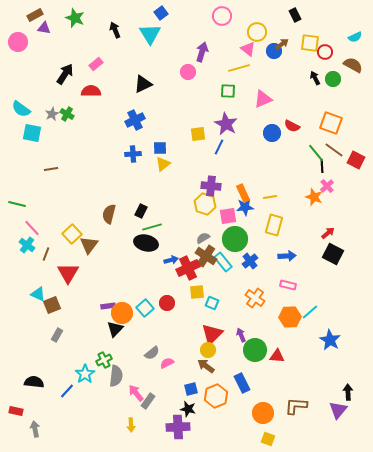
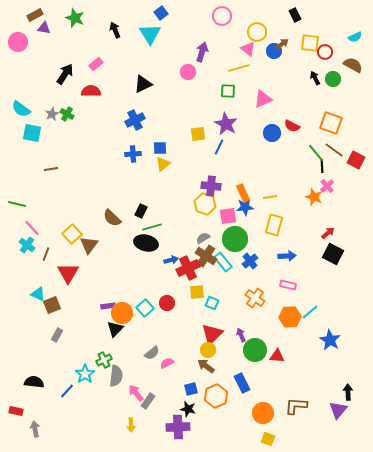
brown semicircle at (109, 214): moved 3 px right, 4 px down; rotated 60 degrees counterclockwise
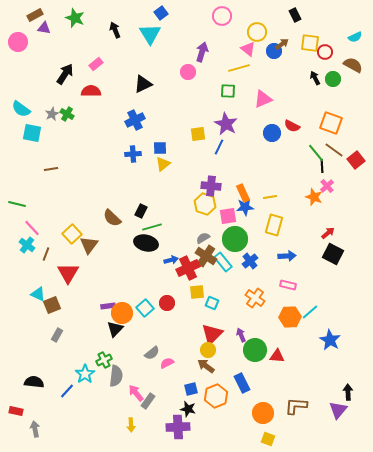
red square at (356, 160): rotated 24 degrees clockwise
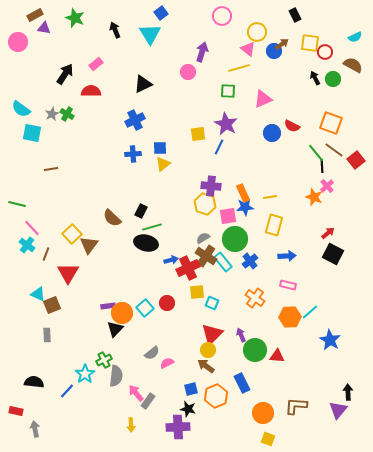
gray rectangle at (57, 335): moved 10 px left; rotated 32 degrees counterclockwise
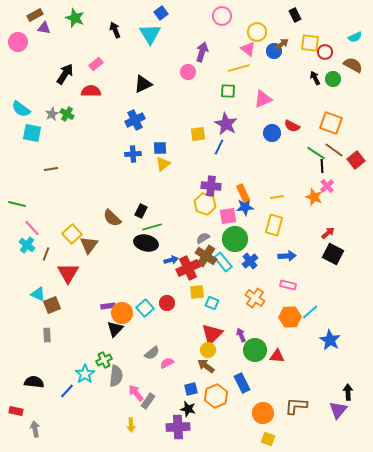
green line at (316, 153): rotated 18 degrees counterclockwise
yellow line at (270, 197): moved 7 px right
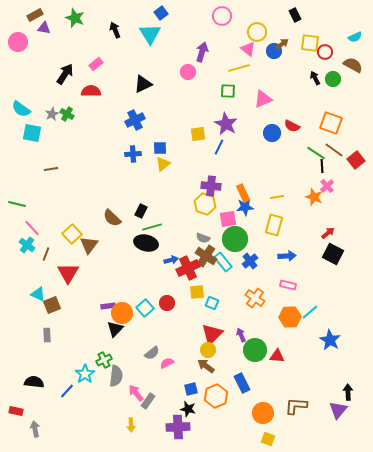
pink square at (228, 216): moved 3 px down
gray semicircle at (203, 238): rotated 128 degrees counterclockwise
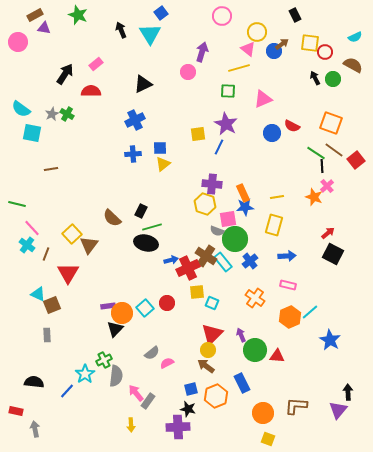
green star at (75, 18): moved 3 px right, 3 px up
black arrow at (115, 30): moved 6 px right
purple cross at (211, 186): moved 1 px right, 2 px up
gray semicircle at (203, 238): moved 14 px right, 7 px up
orange hexagon at (290, 317): rotated 20 degrees counterclockwise
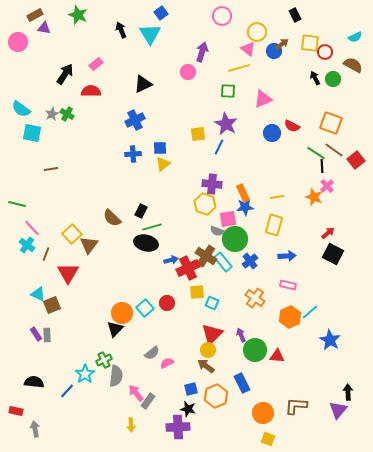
purple rectangle at (108, 306): moved 72 px left, 28 px down; rotated 64 degrees clockwise
